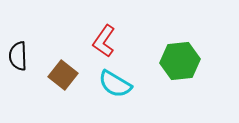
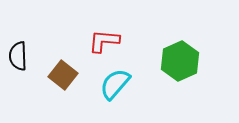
red L-shape: rotated 60 degrees clockwise
green hexagon: rotated 18 degrees counterclockwise
cyan semicircle: rotated 100 degrees clockwise
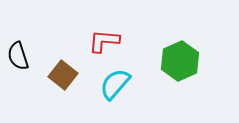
black semicircle: rotated 16 degrees counterclockwise
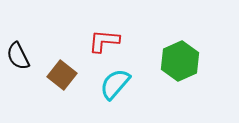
black semicircle: rotated 8 degrees counterclockwise
brown square: moved 1 px left
